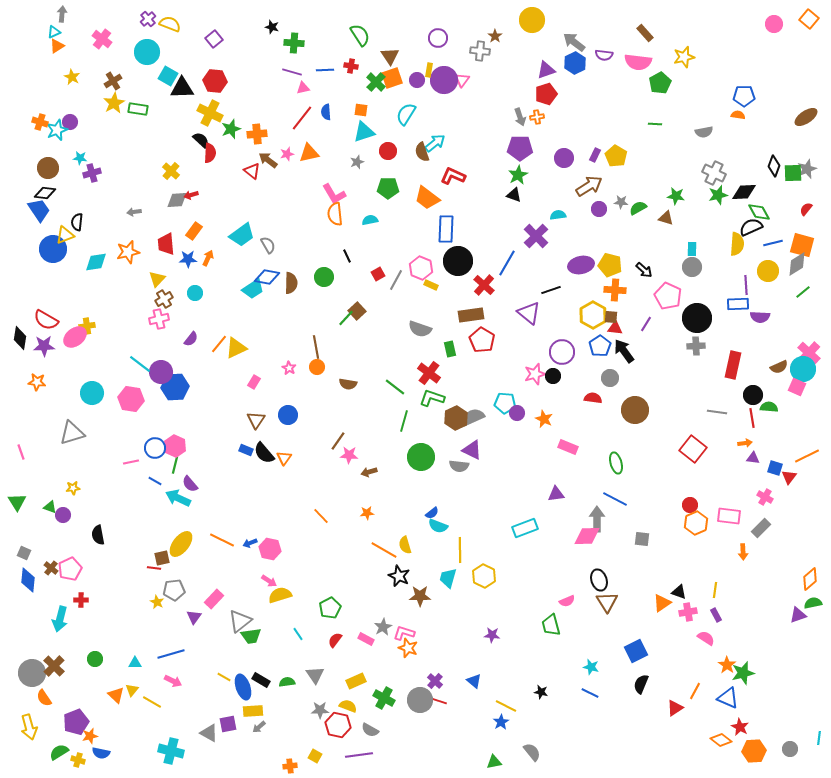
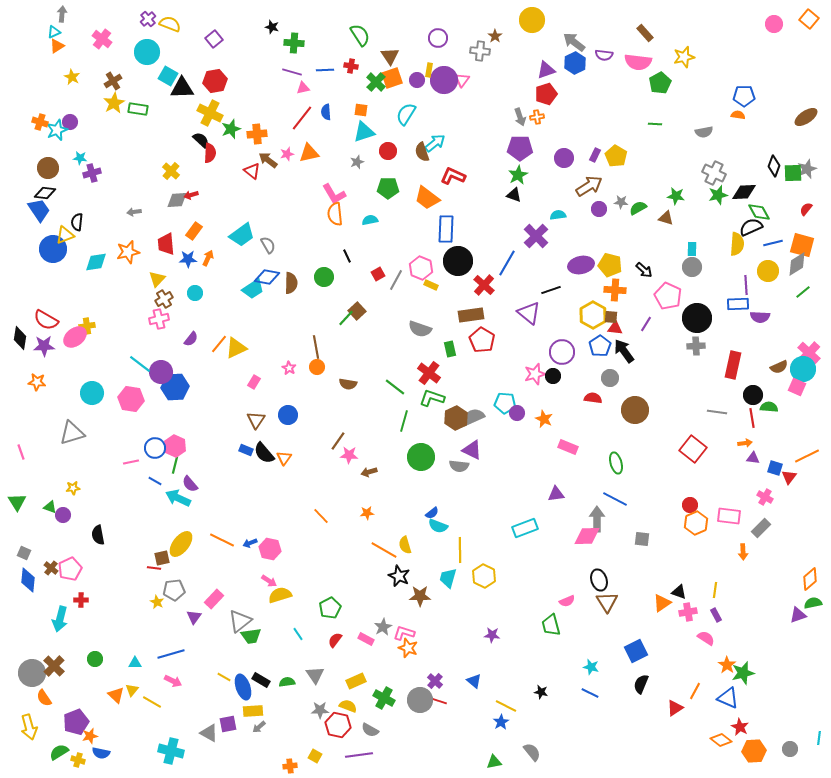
red hexagon at (215, 81): rotated 15 degrees counterclockwise
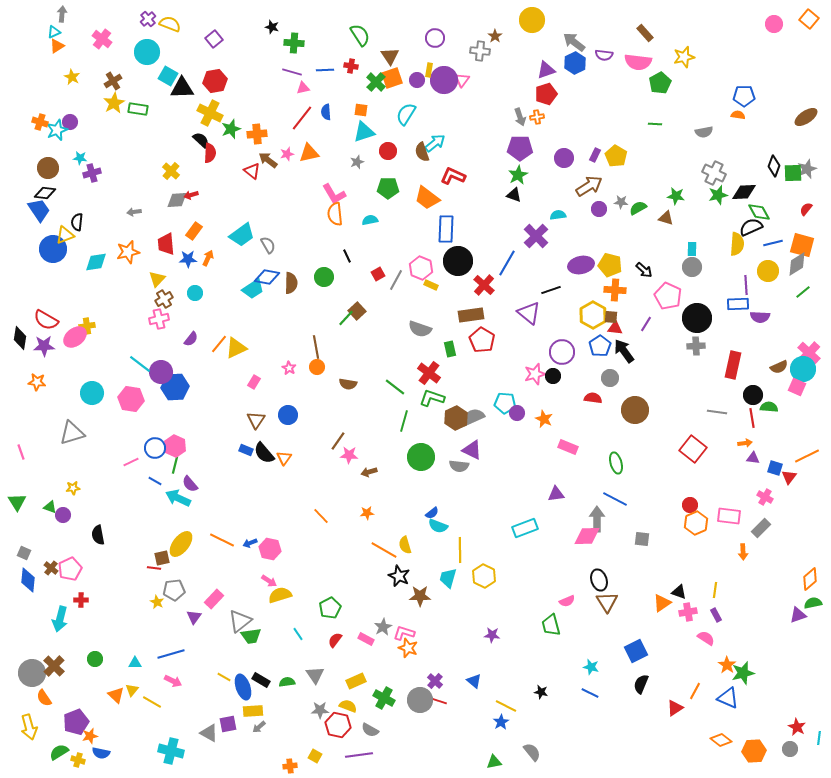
purple circle at (438, 38): moved 3 px left
pink line at (131, 462): rotated 14 degrees counterclockwise
red star at (740, 727): moved 57 px right
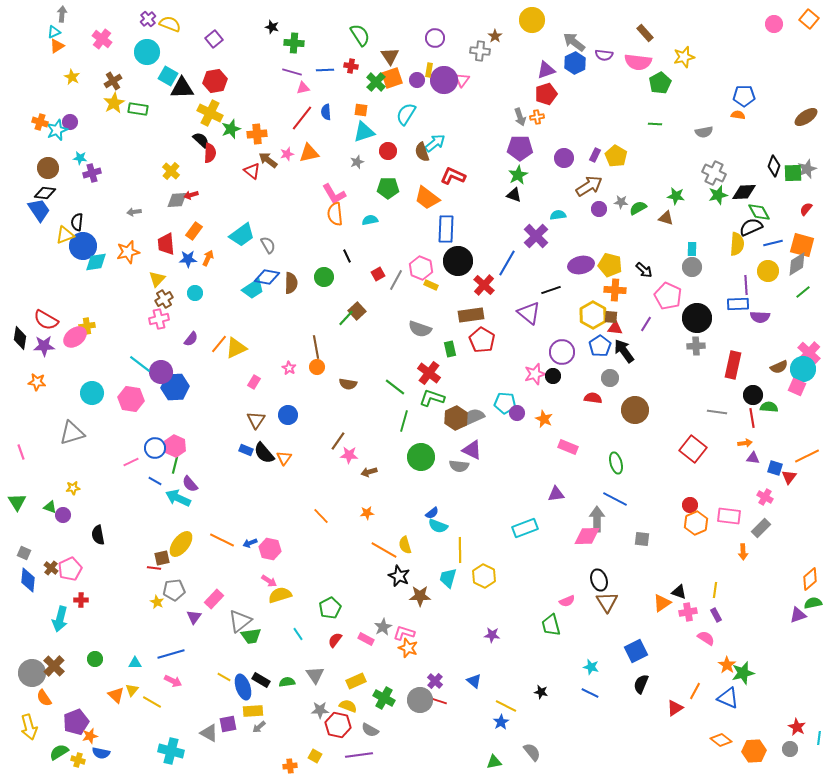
blue circle at (53, 249): moved 30 px right, 3 px up
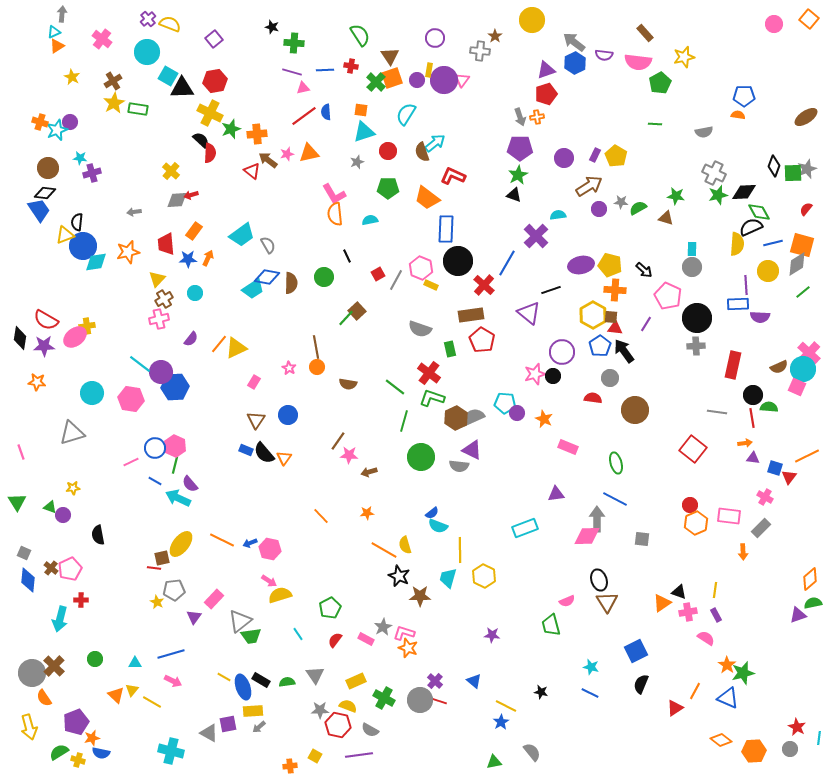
red line at (302, 118): moved 2 px right, 2 px up; rotated 16 degrees clockwise
orange star at (90, 736): moved 2 px right, 2 px down
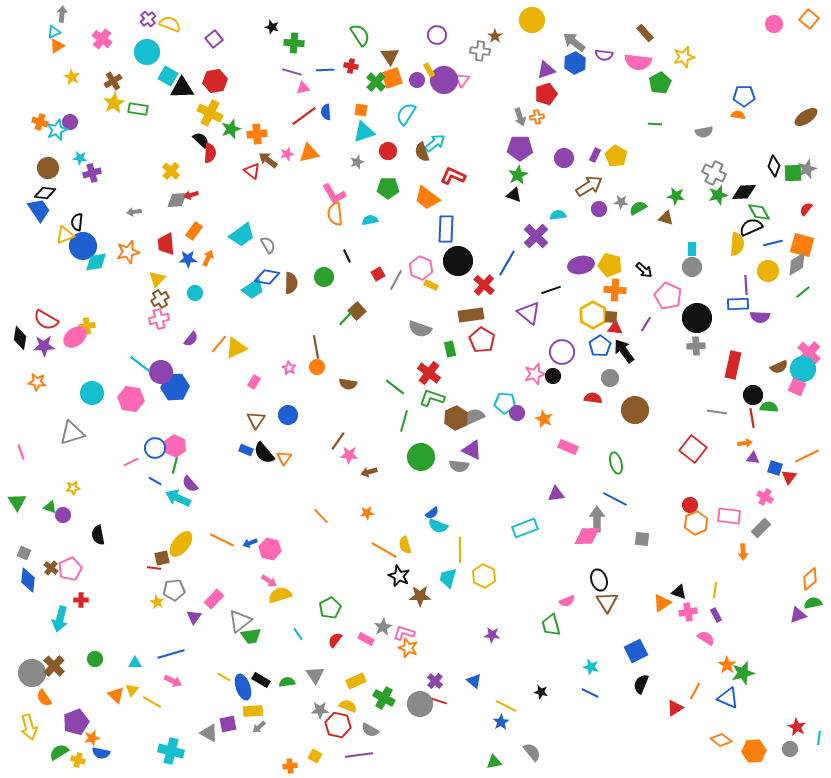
purple circle at (435, 38): moved 2 px right, 3 px up
yellow rectangle at (429, 70): rotated 40 degrees counterclockwise
brown cross at (164, 299): moved 4 px left
gray circle at (420, 700): moved 4 px down
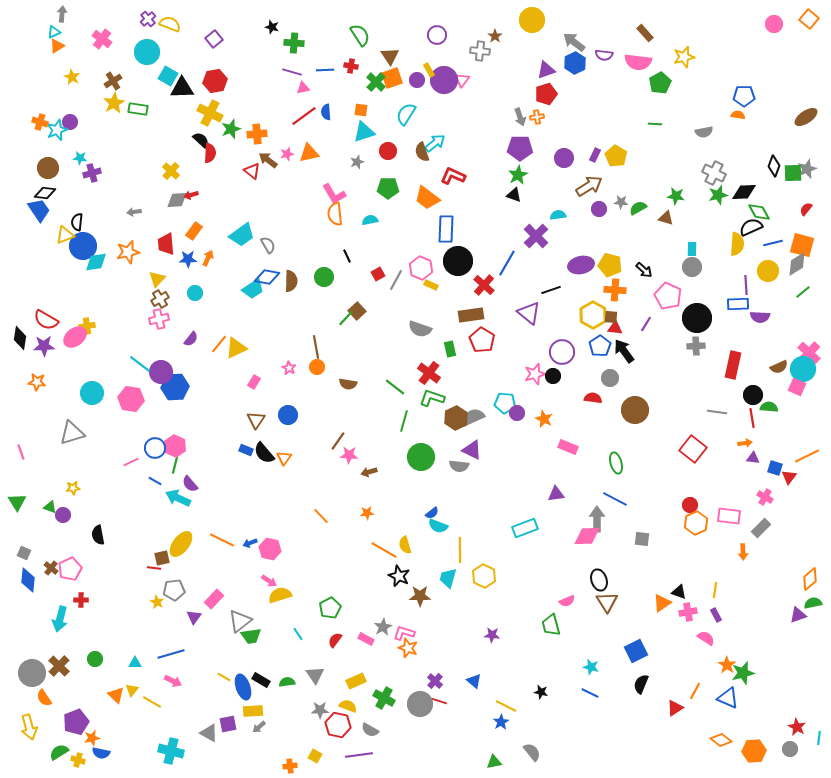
brown semicircle at (291, 283): moved 2 px up
brown cross at (54, 666): moved 5 px right
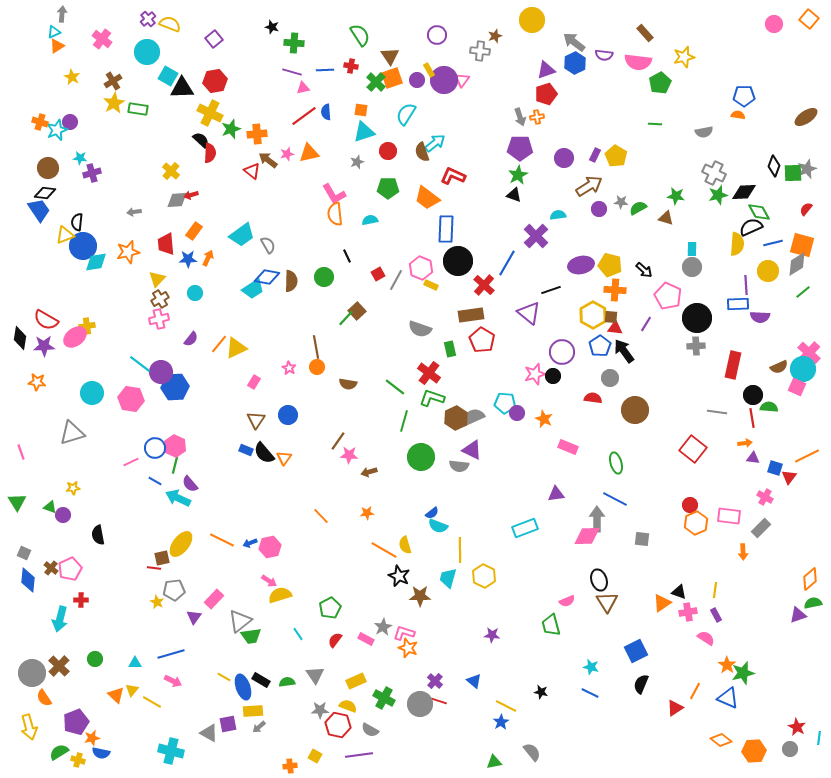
brown star at (495, 36): rotated 16 degrees clockwise
pink hexagon at (270, 549): moved 2 px up; rotated 25 degrees counterclockwise
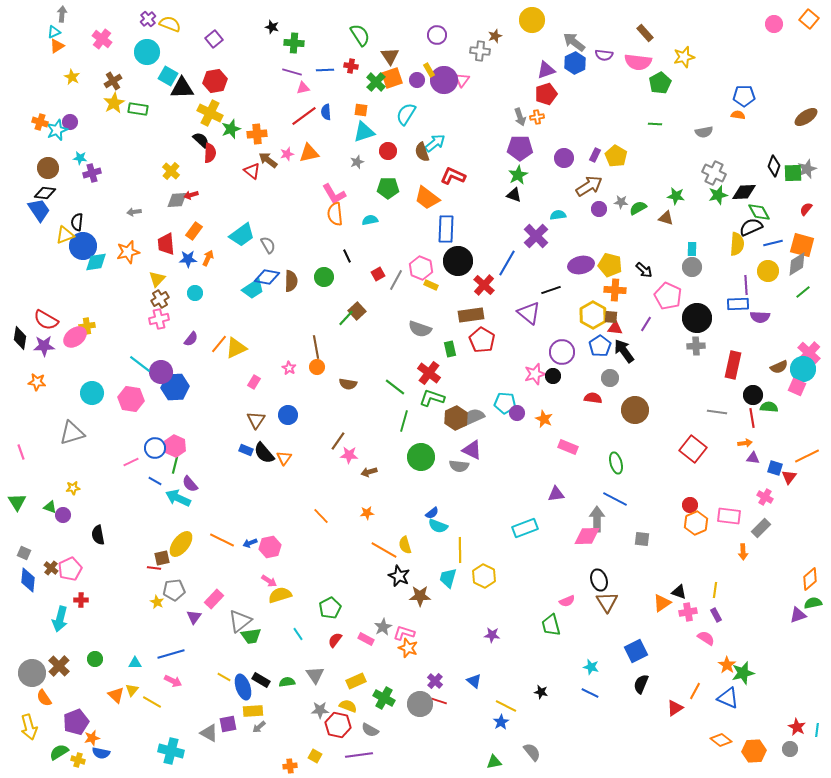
cyan line at (819, 738): moved 2 px left, 8 px up
